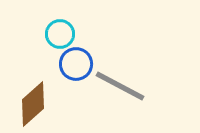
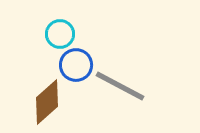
blue circle: moved 1 px down
brown diamond: moved 14 px right, 2 px up
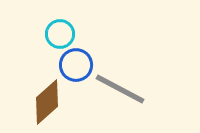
gray line: moved 3 px down
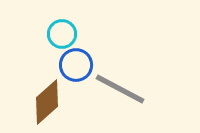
cyan circle: moved 2 px right
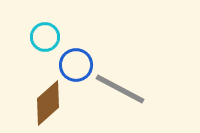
cyan circle: moved 17 px left, 3 px down
brown diamond: moved 1 px right, 1 px down
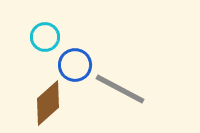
blue circle: moved 1 px left
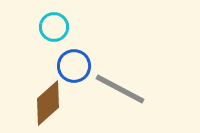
cyan circle: moved 9 px right, 10 px up
blue circle: moved 1 px left, 1 px down
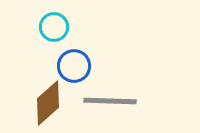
gray line: moved 10 px left, 12 px down; rotated 26 degrees counterclockwise
